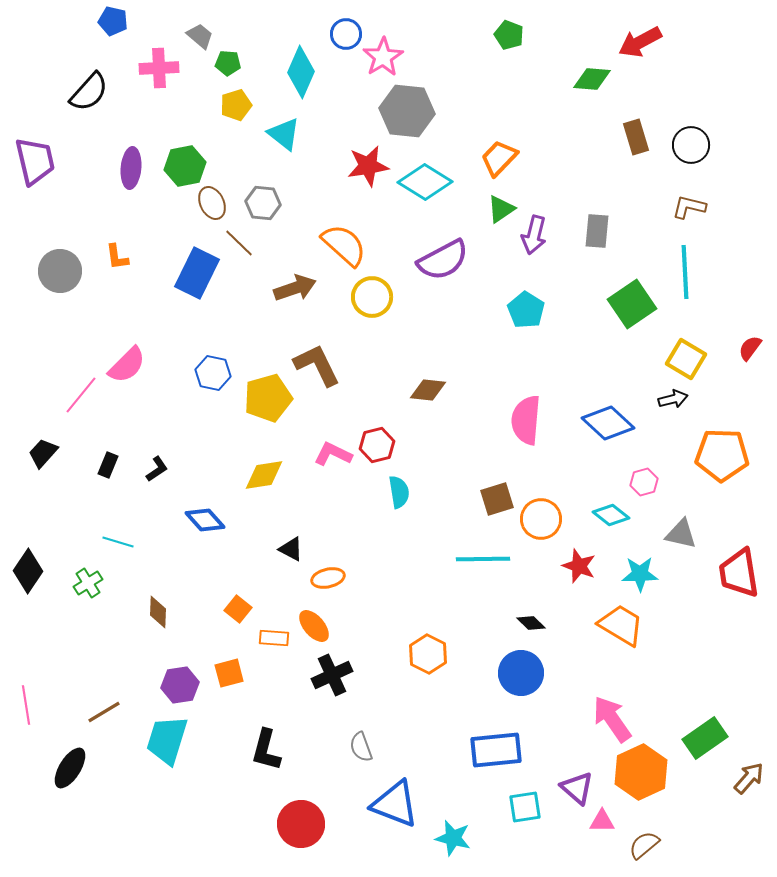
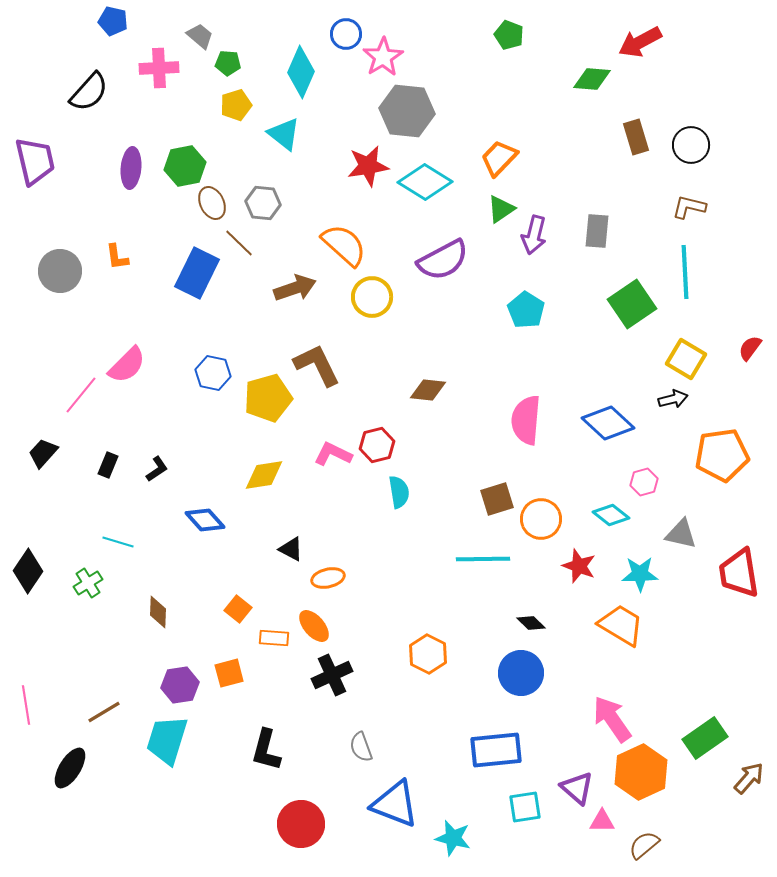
orange pentagon at (722, 455): rotated 10 degrees counterclockwise
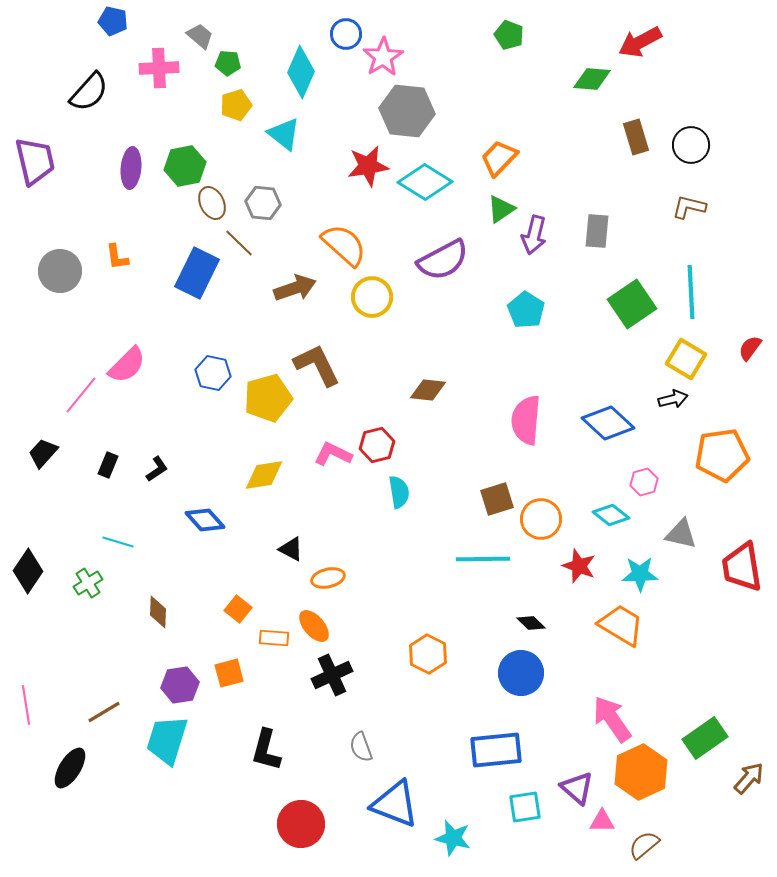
cyan line at (685, 272): moved 6 px right, 20 px down
red trapezoid at (739, 573): moved 3 px right, 6 px up
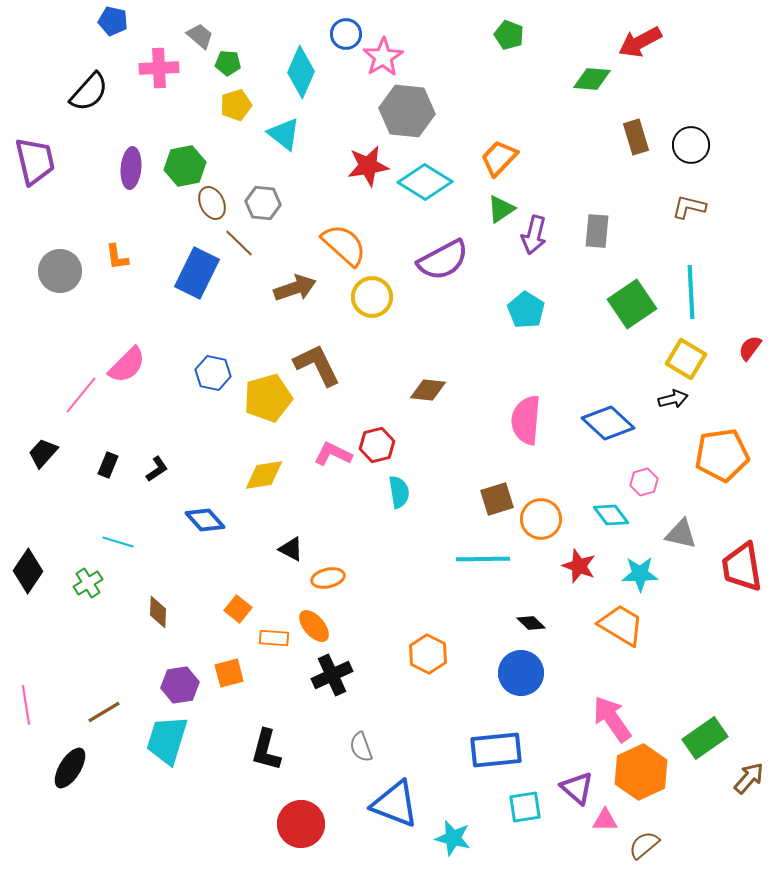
cyan diamond at (611, 515): rotated 15 degrees clockwise
pink triangle at (602, 821): moved 3 px right, 1 px up
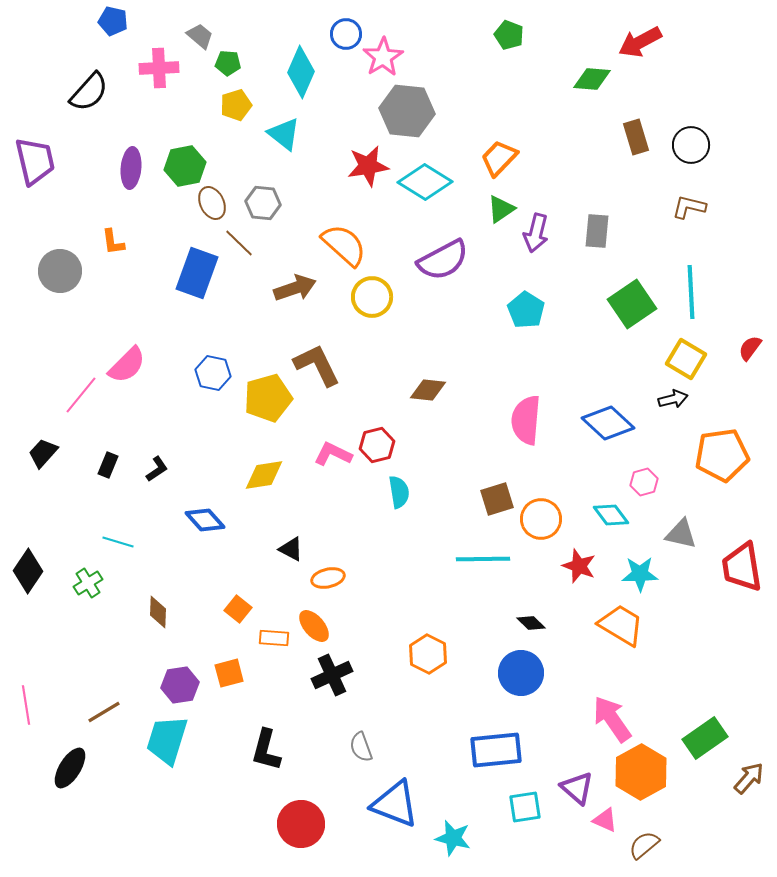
purple arrow at (534, 235): moved 2 px right, 2 px up
orange L-shape at (117, 257): moved 4 px left, 15 px up
blue rectangle at (197, 273): rotated 6 degrees counterclockwise
orange hexagon at (641, 772): rotated 4 degrees counterclockwise
pink triangle at (605, 820): rotated 24 degrees clockwise
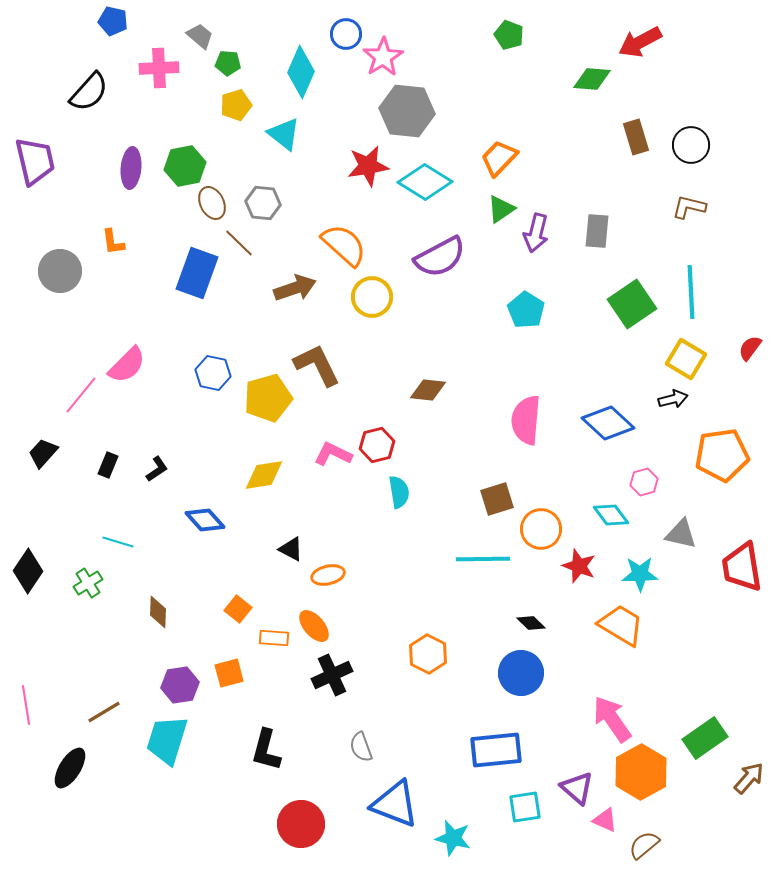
purple semicircle at (443, 260): moved 3 px left, 3 px up
orange circle at (541, 519): moved 10 px down
orange ellipse at (328, 578): moved 3 px up
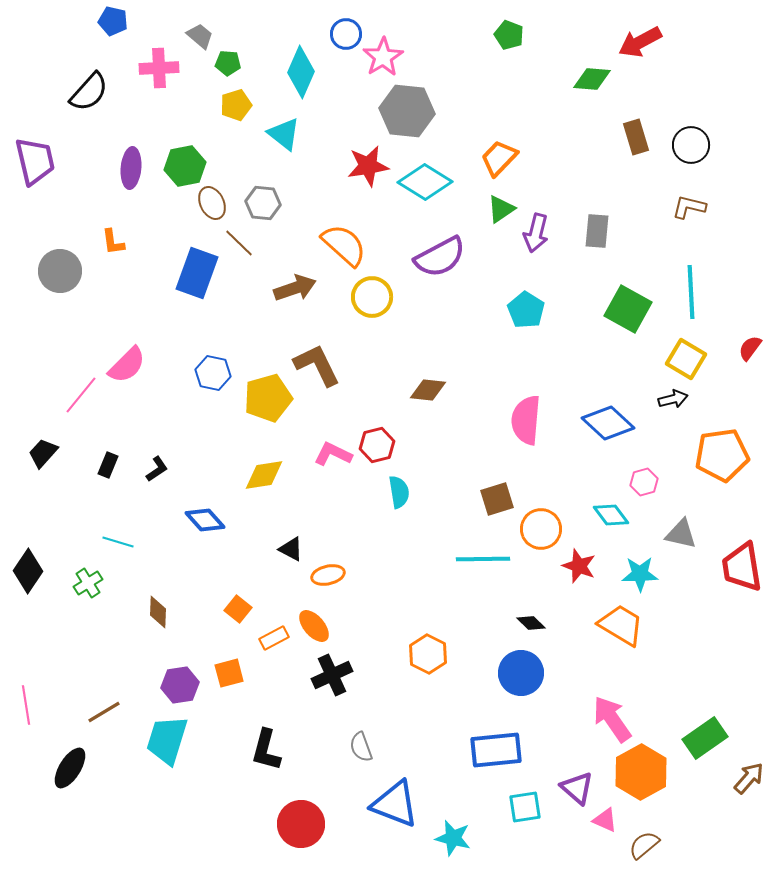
green square at (632, 304): moved 4 px left, 5 px down; rotated 27 degrees counterclockwise
orange rectangle at (274, 638): rotated 32 degrees counterclockwise
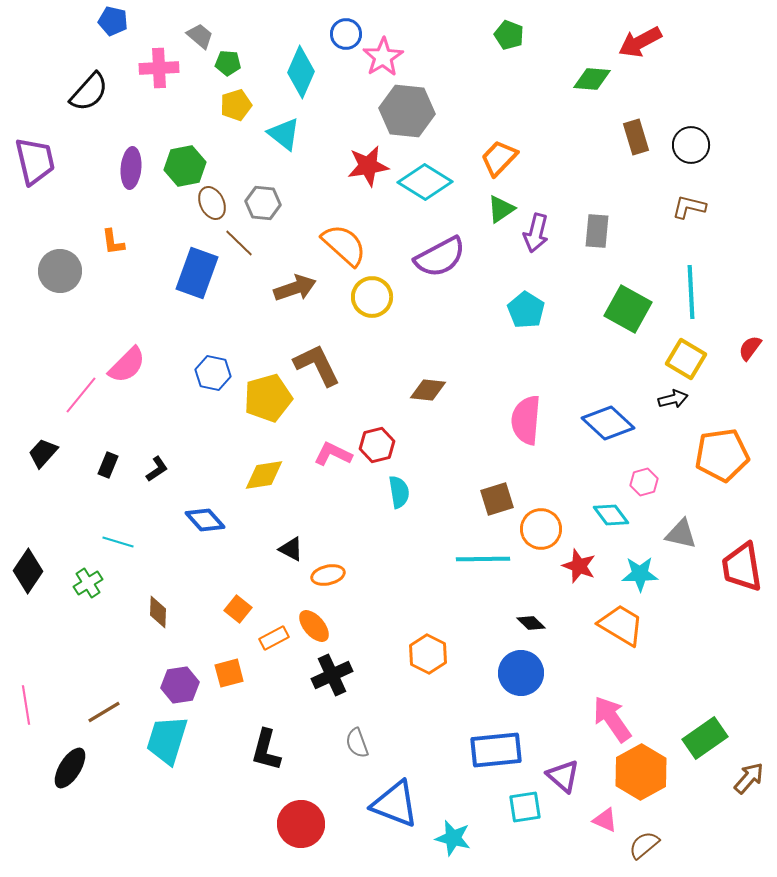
gray semicircle at (361, 747): moved 4 px left, 4 px up
purple triangle at (577, 788): moved 14 px left, 12 px up
